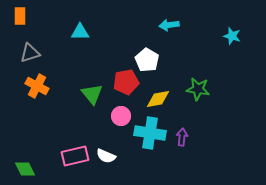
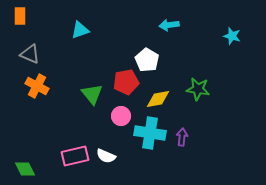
cyan triangle: moved 2 px up; rotated 18 degrees counterclockwise
gray triangle: moved 1 px down; rotated 40 degrees clockwise
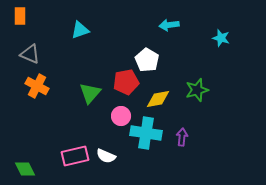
cyan star: moved 11 px left, 2 px down
green star: moved 1 px left, 1 px down; rotated 25 degrees counterclockwise
green triangle: moved 2 px left, 1 px up; rotated 20 degrees clockwise
cyan cross: moved 4 px left
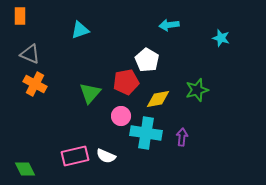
orange cross: moved 2 px left, 2 px up
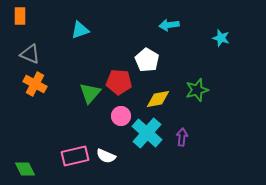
red pentagon: moved 7 px left; rotated 15 degrees clockwise
cyan cross: moved 1 px right; rotated 32 degrees clockwise
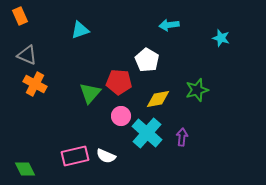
orange rectangle: rotated 24 degrees counterclockwise
gray triangle: moved 3 px left, 1 px down
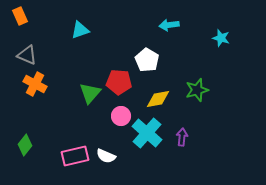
green diamond: moved 24 px up; rotated 65 degrees clockwise
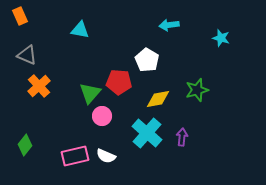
cyan triangle: rotated 30 degrees clockwise
orange cross: moved 4 px right, 2 px down; rotated 20 degrees clockwise
pink circle: moved 19 px left
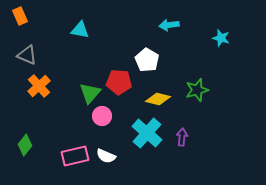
yellow diamond: rotated 25 degrees clockwise
